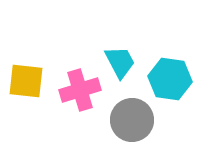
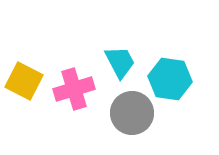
yellow square: moved 2 px left; rotated 21 degrees clockwise
pink cross: moved 6 px left, 1 px up
gray circle: moved 7 px up
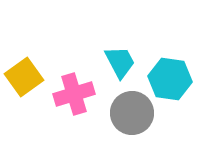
yellow square: moved 4 px up; rotated 27 degrees clockwise
pink cross: moved 5 px down
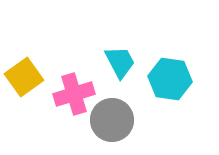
gray circle: moved 20 px left, 7 px down
